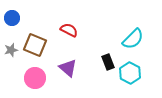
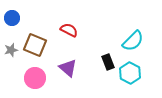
cyan semicircle: moved 2 px down
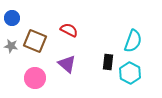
cyan semicircle: rotated 25 degrees counterclockwise
brown square: moved 4 px up
gray star: moved 4 px up; rotated 24 degrees clockwise
black rectangle: rotated 28 degrees clockwise
purple triangle: moved 1 px left, 4 px up
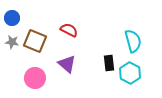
cyan semicircle: rotated 35 degrees counterclockwise
gray star: moved 1 px right, 4 px up
black rectangle: moved 1 px right, 1 px down; rotated 14 degrees counterclockwise
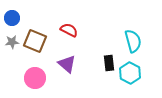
gray star: rotated 16 degrees counterclockwise
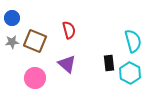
red semicircle: rotated 48 degrees clockwise
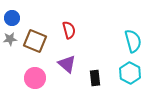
gray star: moved 2 px left, 3 px up
black rectangle: moved 14 px left, 15 px down
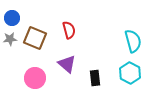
brown square: moved 3 px up
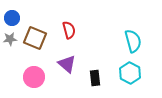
pink circle: moved 1 px left, 1 px up
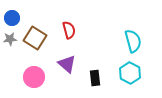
brown square: rotated 10 degrees clockwise
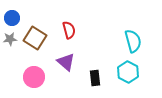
purple triangle: moved 1 px left, 2 px up
cyan hexagon: moved 2 px left, 1 px up
